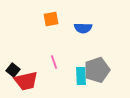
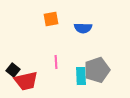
pink line: moved 2 px right; rotated 16 degrees clockwise
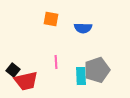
orange square: rotated 21 degrees clockwise
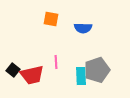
red trapezoid: moved 6 px right, 6 px up
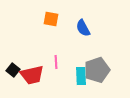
blue semicircle: rotated 60 degrees clockwise
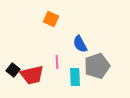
orange square: rotated 14 degrees clockwise
blue semicircle: moved 3 px left, 16 px down
pink line: moved 1 px right
gray pentagon: moved 4 px up
cyan rectangle: moved 6 px left, 1 px down
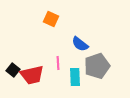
blue semicircle: rotated 24 degrees counterclockwise
pink line: moved 1 px right, 1 px down
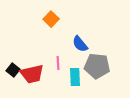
orange square: rotated 21 degrees clockwise
blue semicircle: rotated 12 degrees clockwise
gray pentagon: rotated 25 degrees clockwise
red trapezoid: moved 1 px up
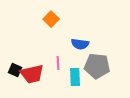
blue semicircle: rotated 42 degrees counterclockwise
black square: moved 2 px right; rotated 16 degrees counterclockwise
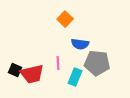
orange square: moved 14 px right
gray pentagon: moved 3 px up
cyan rectangle: rotated 24 degrees clockwise
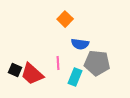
red trapezoid: rotated 55 degrees clockwise
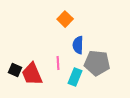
blue semicircle: moved 2 px left, 1 px down; rotated 84 degrees clockwise
red trapezoid: rotated 25 degrees clockwise
